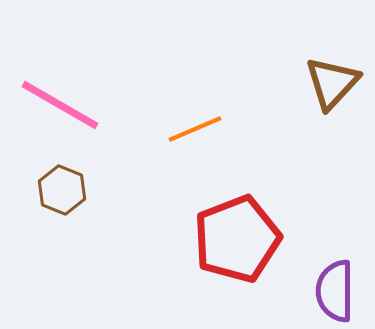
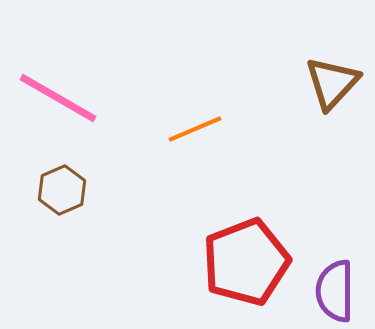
pink line: moved 2 px left, 7 px up
brown hexagon: rotated 15 degrees clockwise
red pentagon: moved 9 px right, 23 px down
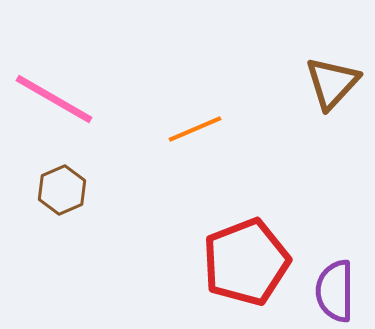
pink line: moved 4 px left, 1 px down
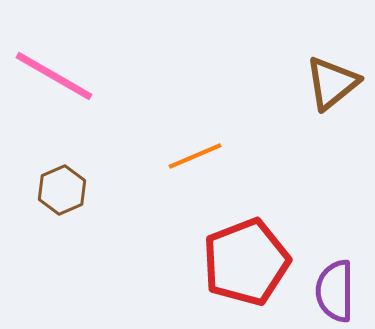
brown triangle: rotated 8 degrees clockwise
pink line: moved 23 px up
orange line: moved 27 px down
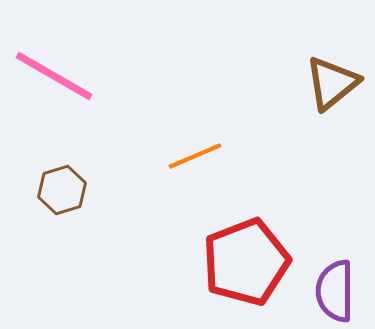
brown hexagon: rotated 6 degrees clockwise
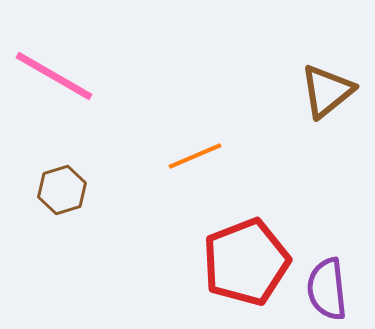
brown triangle: moved 5 px left, 8 px down
purple semicircle: moved 8 px left, 2 px up; rotated 6 degrees counterclockwise
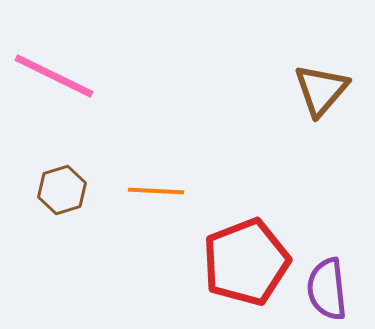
pink line: rotated 4 degrees counterclockwise
brown triangle: moved 6 px left, 1 px up; rotated 10 degrees counterclockwise
orange line: moved 39 px left, 35 px down; rotated 26 degrees clockwise
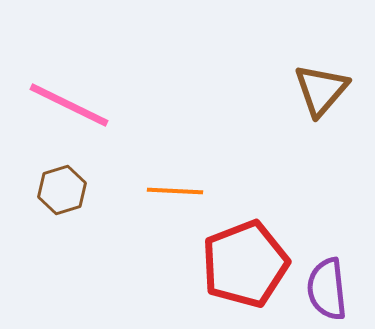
pink line: moved 15 px right, 29 px down
orange line: moved 19 px right
red pentagon: moved 1 px left, 2 px down
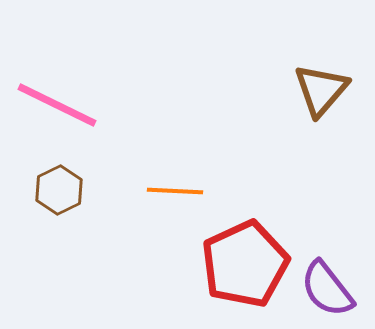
pink line: moved 12 px left
brown hexagon: moved 3 px left; rotated 9 degrees counterclockwise
red pentagon: rotated 4 degrees counterclockwise
purple semicircle: rotated 32 degrees counterclockwise
